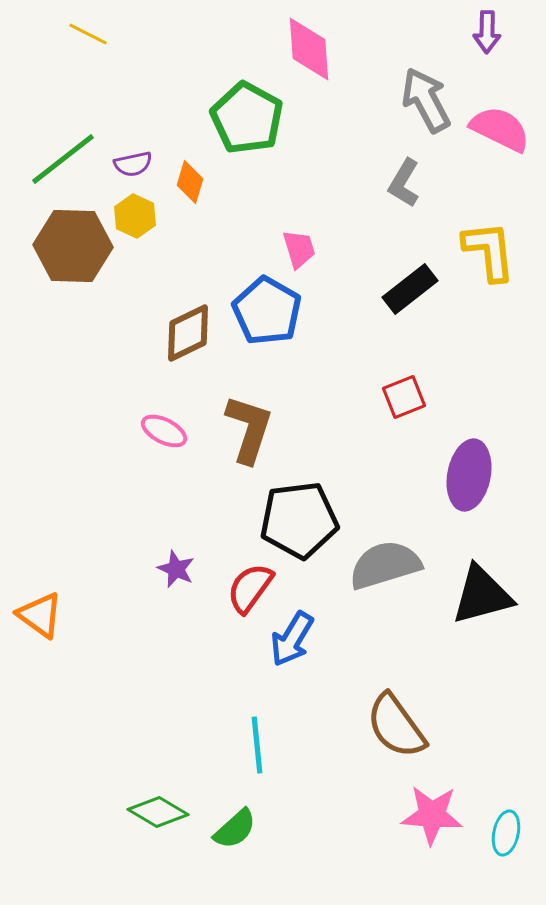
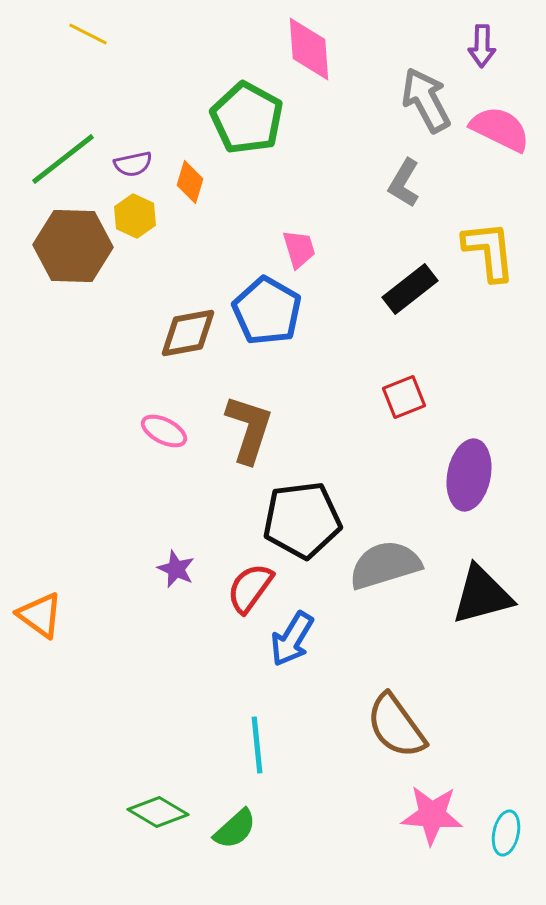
purple arrow: moved 5 px left, 14 px down
brown diamond: rotated 16 degrees clockwise
black pentagon: moved 3 px right
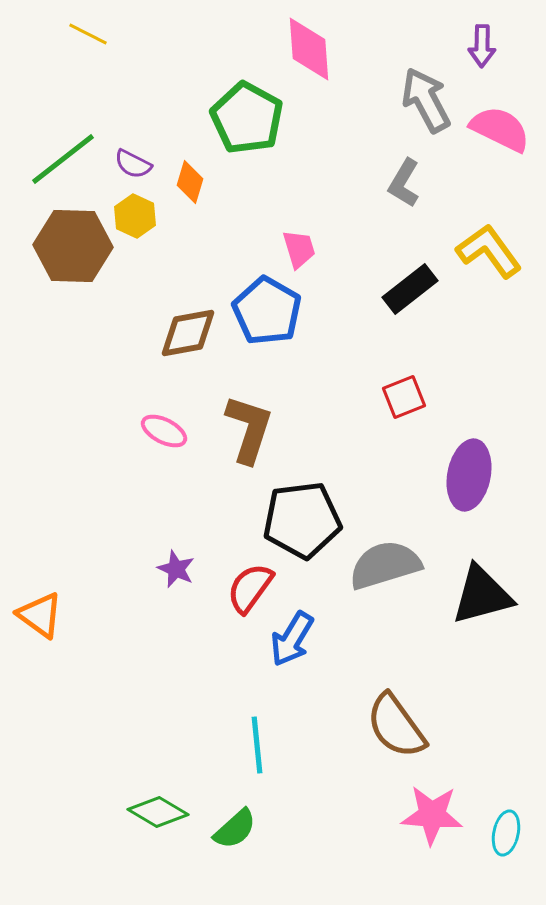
purple semicircle: rotated 39 degrees clockwise
yellow L-shape: rotated 30 degrees counterclockwise
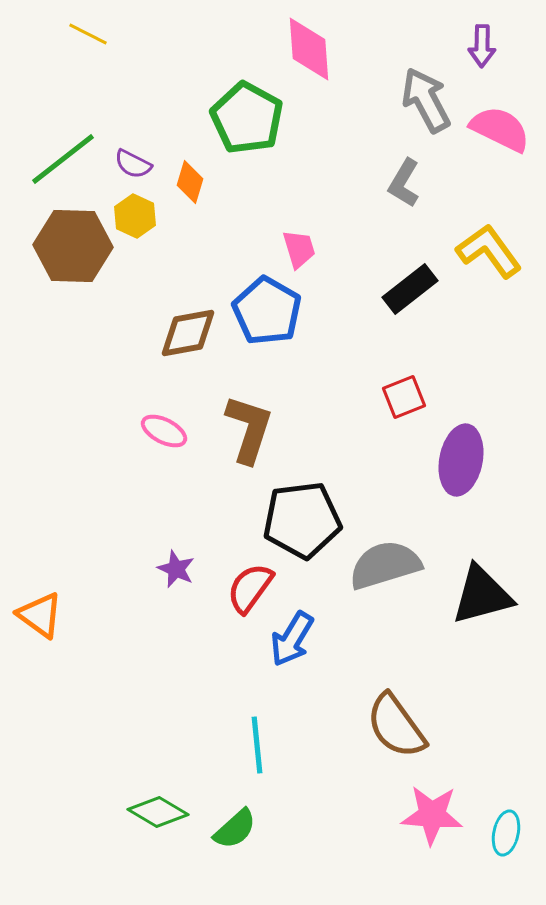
purple ellipse: moved 8 px left, 15 px up
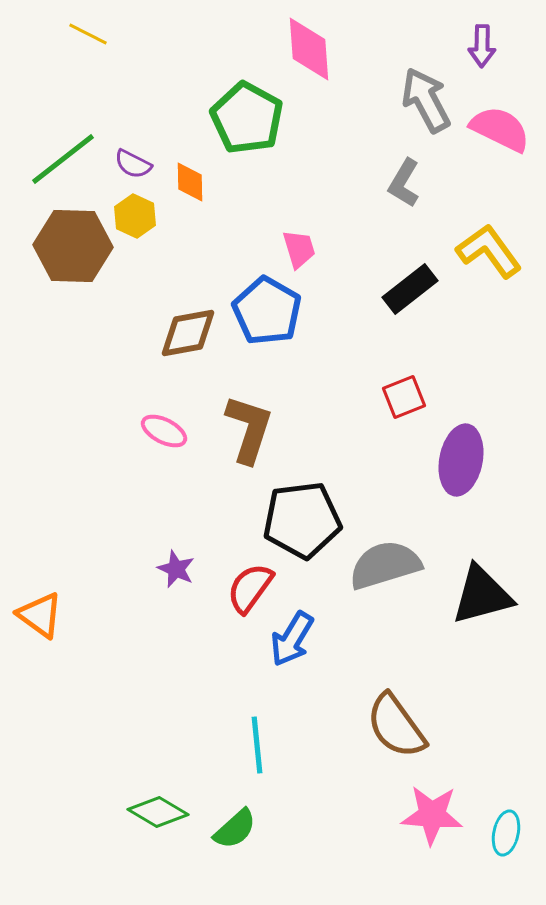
orange diamond: rotated 18 degrees counterclockwise
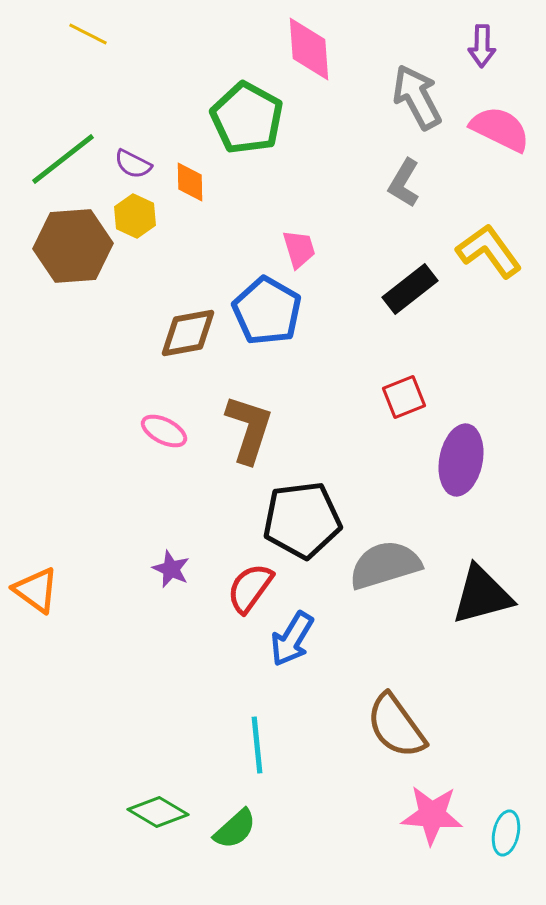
gray arrow: moved 9 px left, 3 px up
brown hexagon: rotated 6 degrees counterclockwise
purple star: moved 5 px left
orange triangle: moved 4 px left, 25 px up
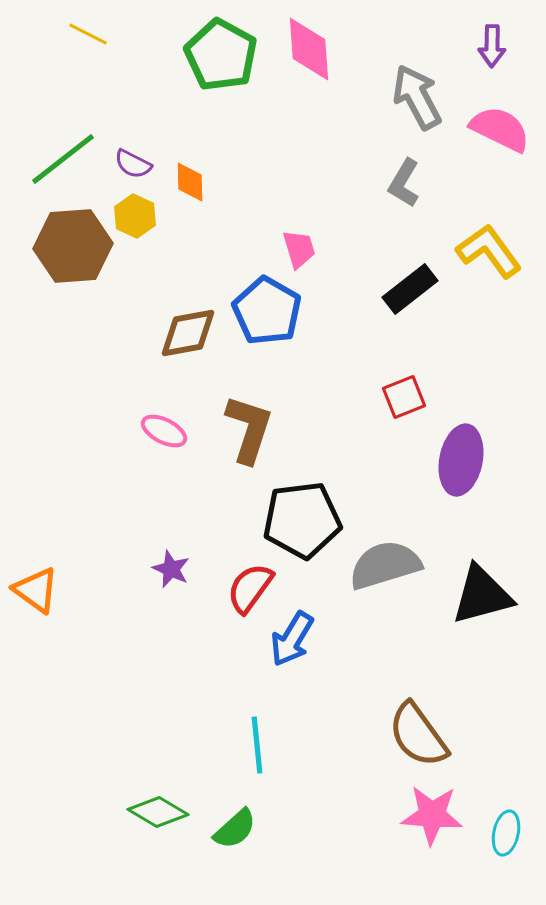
purple arrow: moved 10 px right
green pentagon: moved 26 px left, 63 px up
brown semicircle: moved 22 px right, 9 px down
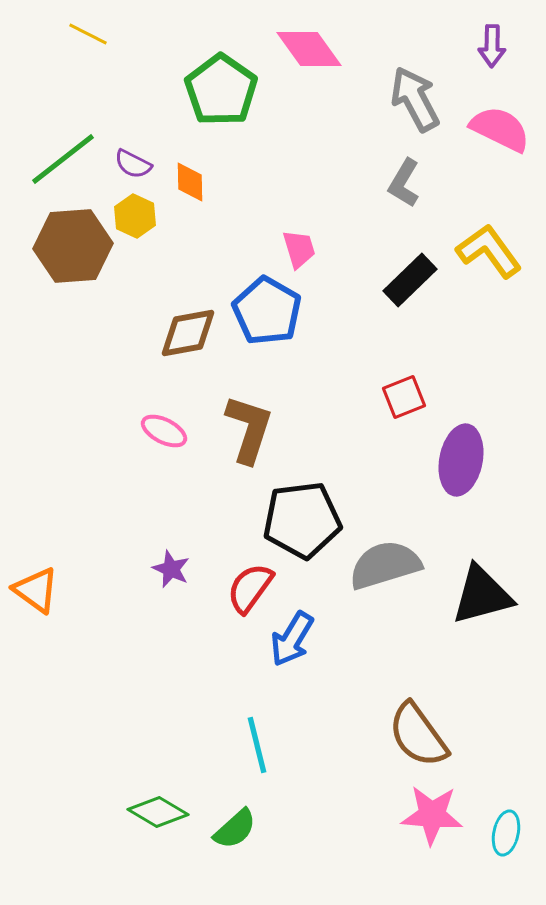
pink diamond: rotated 32 degrees counterclockwise
green pentagon: moved 35 px down; rotated 6 degrees clockwise
gray arrow: moved 2 px left, 2 px down
black rectangle: moved 9 px up; rotated 6 degrees counterclockwise
cyan line: rotated 8 degrees counterclockwise
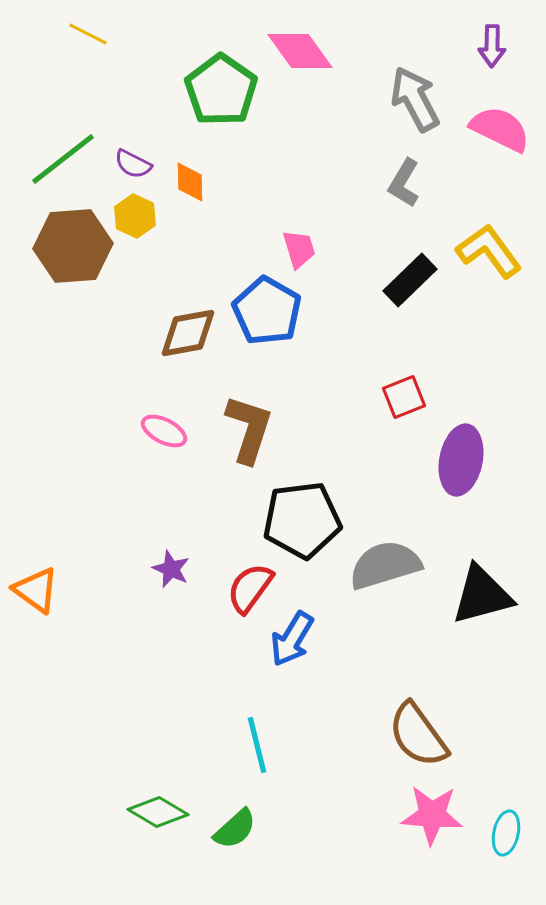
pink diamond: moved 9 px left, 2 px down
